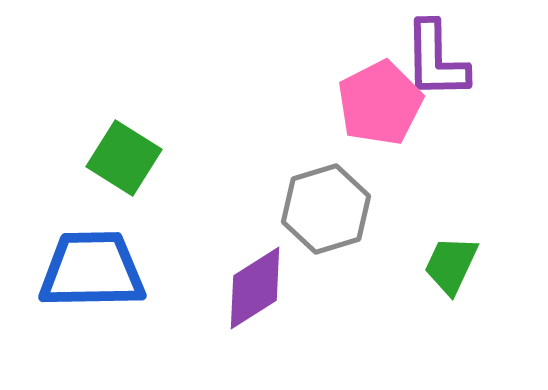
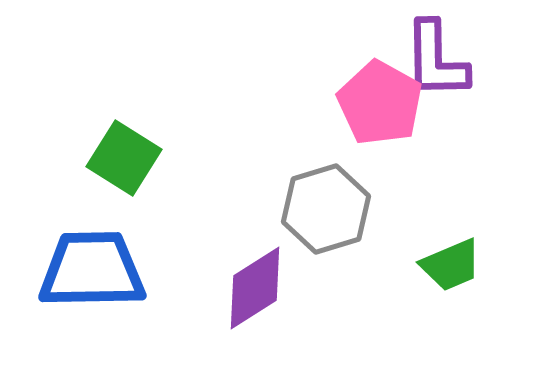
pink pentagon: rotated 16 degrees counterclockwise
green trapezoid: rotated 138 degrees counterclockwise
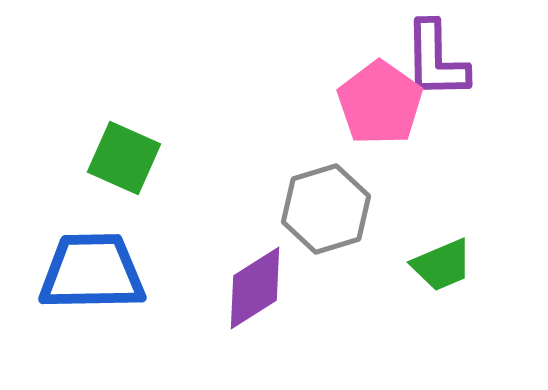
pink pentagon: rotated 6 degrees clockwise
green square: rotated 8 degrees counterclockwise
green trapezoid: moved 9 px left
blue trapezoid: moved 2 px down
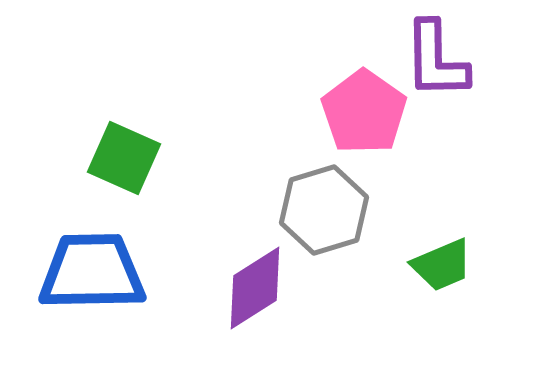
pink pentagon: moved 16 px left, 9 px down
gray hexagon: moved 2 px left, 1 px down
